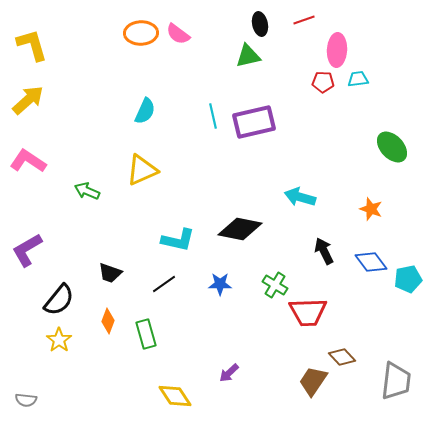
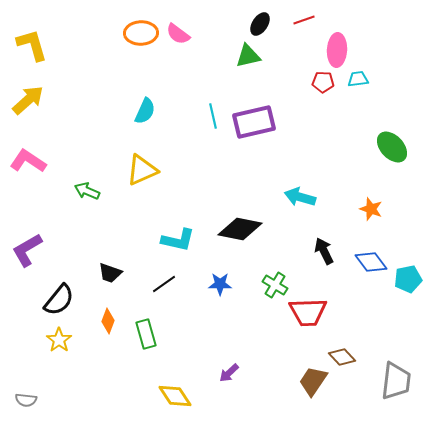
black ellipse: rotated 45 degrees clockwise
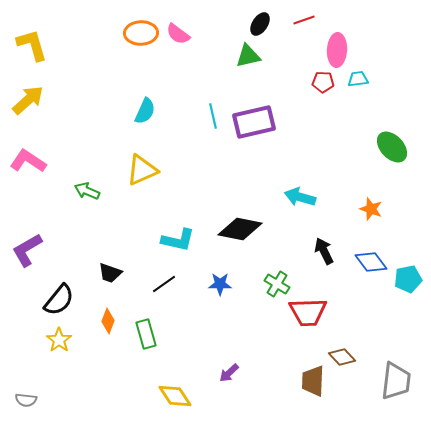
green cross: moved 2 px right, 1 px up
brown trapezoid: rotated 32 degrees counterclockwise
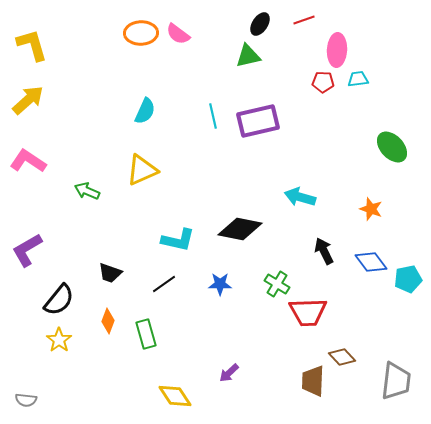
purple rectangle: moved 4 px right, 1 px up
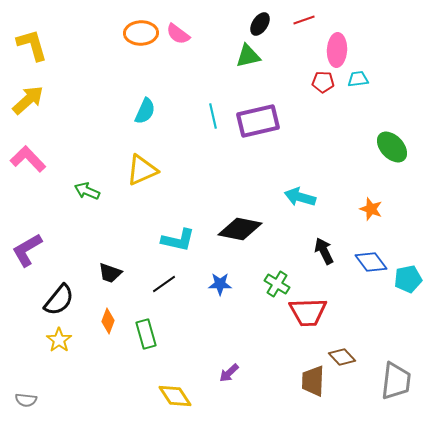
pink L-shape: moved 2 px up; rotated 12 degrees clockwise
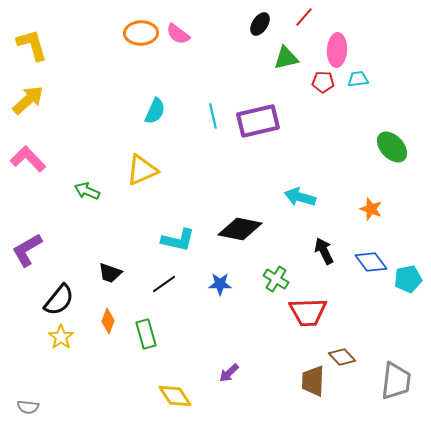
red line: moved 3 px up; rotated 30 degrees counterclockwise
green triangle: moved 38 px right, 2 px down
cyan semicircle: moved 10 px right
green cross: moved 1 px left, 5 px up
yellow star: moved 2 px right, 3 px up
gray semicircle: moved 2 px right, 7 px down
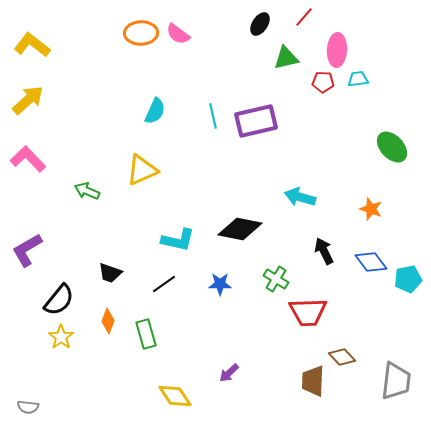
yellow L-shape: rotated 36 degrees counterclockwise
purple rectangle: moved 2 px left
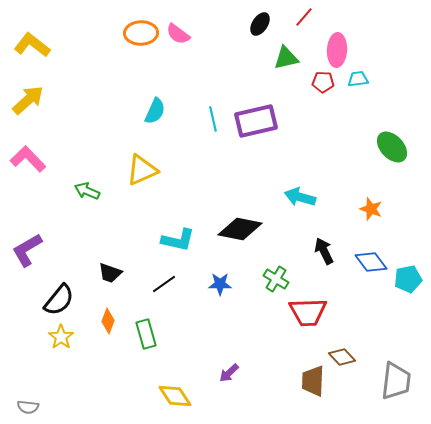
cyan line: moved 3 px down
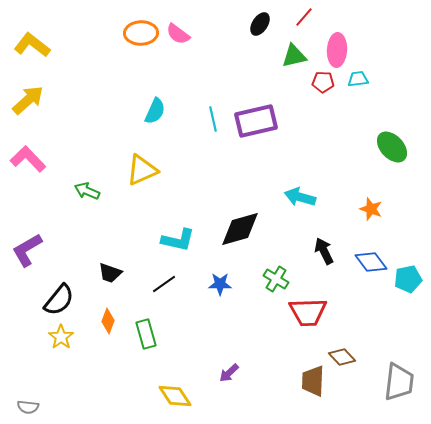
green triangle: moved 8 px right, 2 px up
black diamond: rotated 27 degrees counterclockwise
gray trapezoid: moved 3 px right, 1 px down
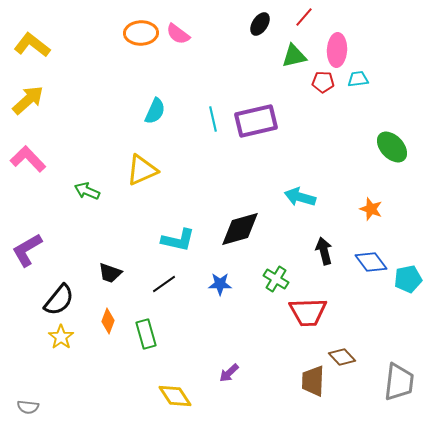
black arrow: rotated 12 degrees clockwise
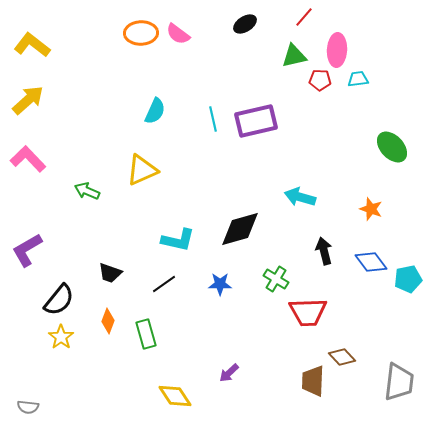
black ellipse: moved 15 px left; rotated 25 degrees clockwise
red pentagon: moved 3 px left, 2 px up
